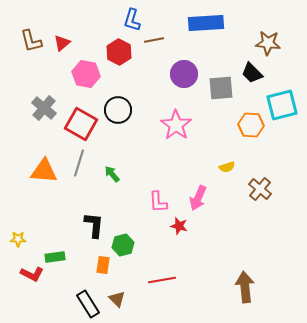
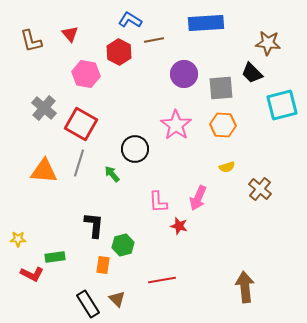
blue L-shape: moved 2 px left; rotated 105 degrees clockwise
red triangle: moved 8 px right, 9 px up; rotated 30 degrees counterclockwise
black circle: moved 17 px right, 39 px down
orange hexagon: moved 28 px left
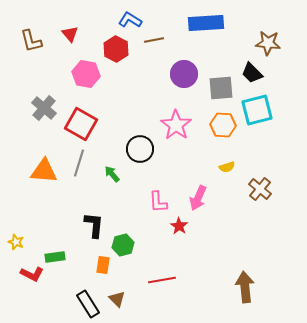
red hexagon: moved 3 px left, 3 px up
cyan square: moved 25 px left, 5 px down
black circle: moved 5 px right
red star: rotated 18 degrees clockwise
yellow star: moved 2 px left, 3 px down; rotated 21 degrees clockwise
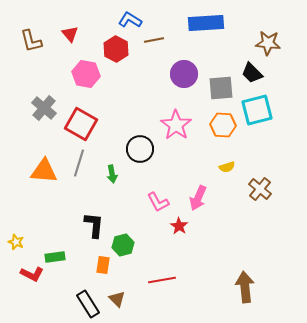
green arrow: rotated 150 degrees counterclockwise
pink L-shape: rotated 25 degrees counterclockwise
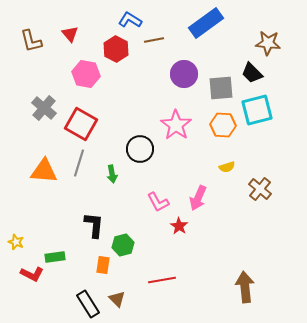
blue rectangle: rotated 32 degrees counterclockwise
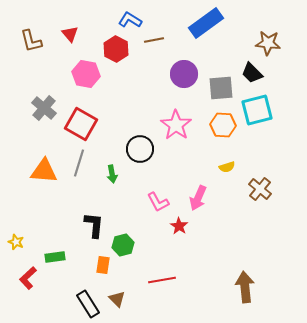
red L-shape: moved 4 px left, 4 px down; rotated 110 degrees clockwise
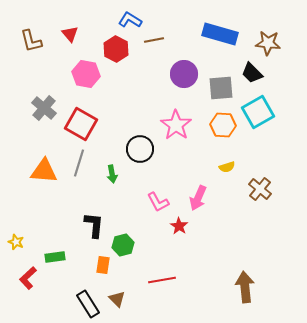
blue rectangle: moved 14 px right, 11 px down; rotated 52 degrees clockwise
cyan square: moved 1 px right, 2 px down; rotated 16 degrees counterclockwise
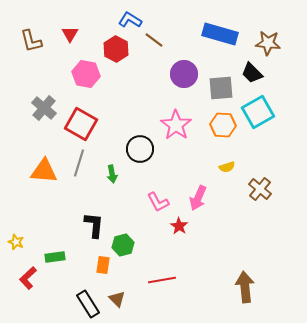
red triangle: rotated 12 degrees clockwise
brown line: rotated 48 degrees clockwise
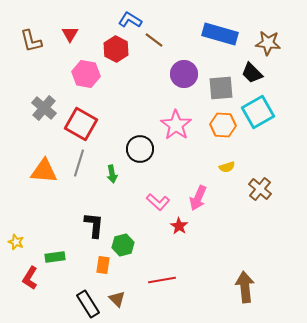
pink L-shape: rotated 20 degrees counterclockwise
red L-shape: moved 2 px right; rotated 15 degrees counterclockwise
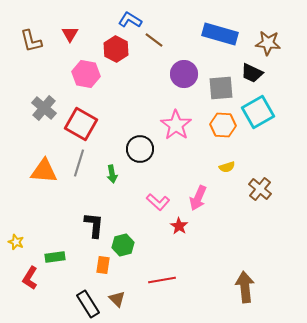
black trapezoid: rotated 20 degrees counterclockwise
